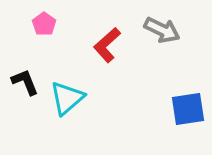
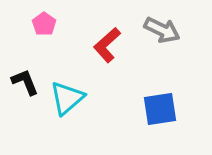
blue square: moved 28 px left
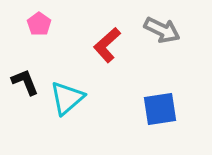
pink pentagon: moved 5 px left
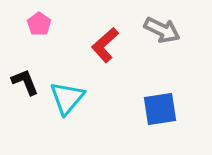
red L-shape: moved 2 px left
cyan triangle: rotated 9 degrees counterclockwise
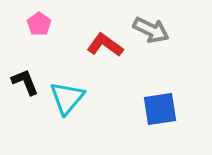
gray arrow: moved 11 px left
red L-shape: rotated 78 degrees clockwise
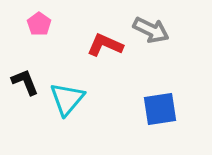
red L-shape: rotated 12 degrees counterclockwise
cyan triangle: moved 1 px down
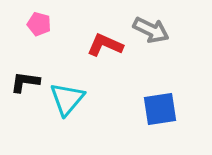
pink pentagon: rotated 20 degrees counterclockwise
black L-shape: rotated 60 degrees counterclockwise
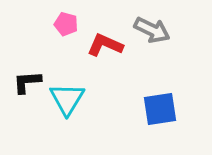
pink pentagon: moved 27 px right
gray arrow: moved 1 px right
black L-shape: moved 2 px right; rotated 12 degrees counterclockwise
cyan triangle: rotated 9 degrees counterclockwise
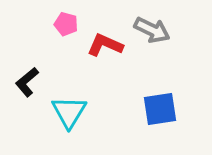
black L-shape: rotated 36 degrees counterclockwise
cyan triangle: moved 2 px right, 13 px down
